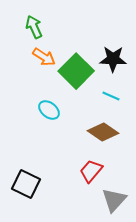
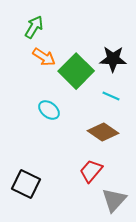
green arrow: rotated 55 degrees clockwise
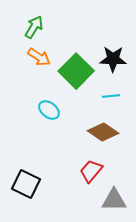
orange arrow: moved 5 px left
cyan line: rotated 30 degrees counterclockwise
gray triangle: rotated 48 degrees clockwise
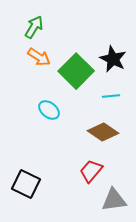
black star: rotated 24 degrees clockwise
gray triangle: rotated 8 degrees counterclockwise
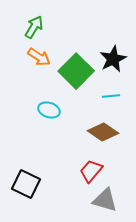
black star: rotated 20 degrees clockwise
cyan ellipse: rotated 20 degrees counterclockwise
gray triangle: moved 9 px left; rotated 24 degrees clockwise
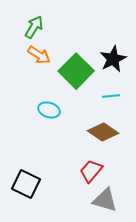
orange arrow: moved 2 px up
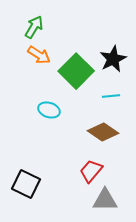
gray triangle: rotated 16 degrees counterclockwise
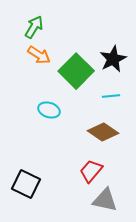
gray triangle: rotated 12 degrees clockwise
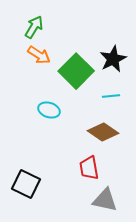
red trapezoid: moved 2 px left, 3 px up; rotated 50 degrees counterclockwise
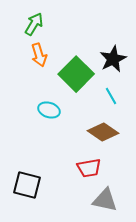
green arrow: moved 3 px up
orange arrow: rotated 40 degrees clockwise
green square: moved 3 px down
cyan line: rotated 66 degrees clockwise
red trapezoid: rotated 90 degrees counterclockwise
black square: moved 1 px right, 1 px down; rotated 12 degrees counterclockwise
